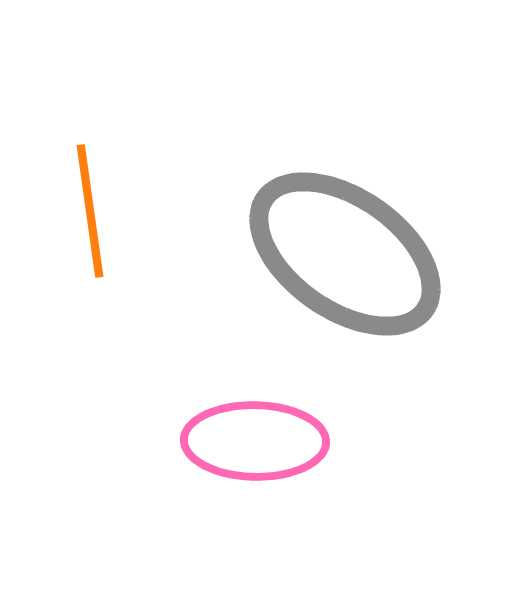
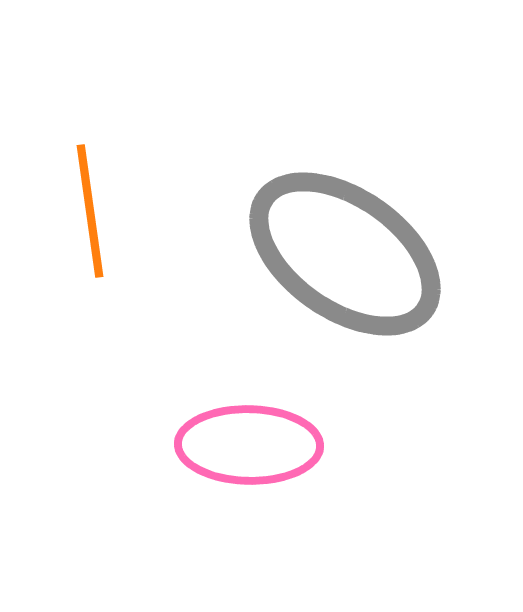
pink ellipse: moved 6 px left, 4 px down
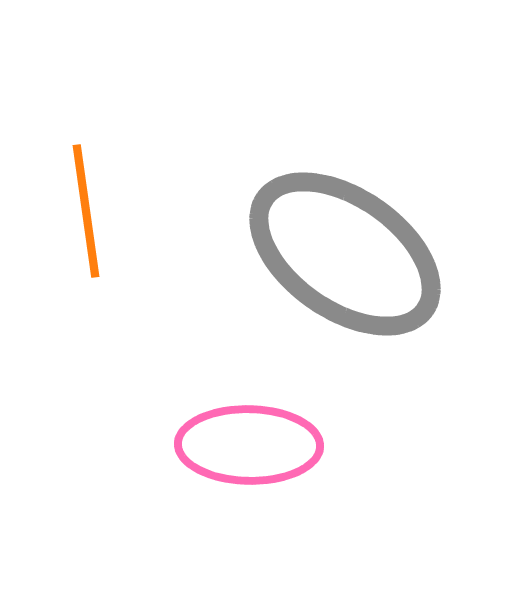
orange line: moved 4 px left
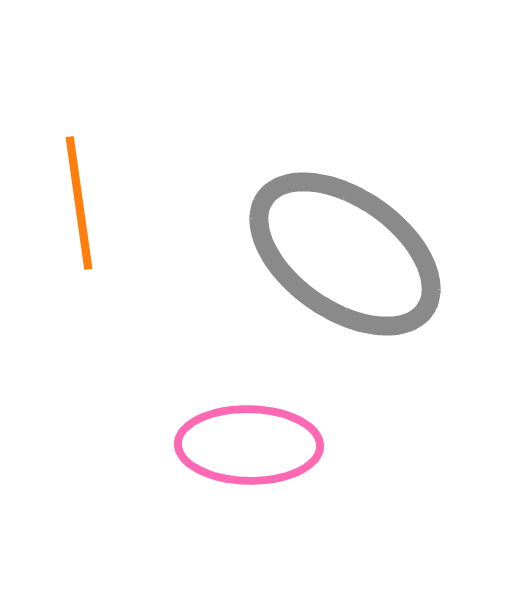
orange line: moved 7 px left, 8 px up
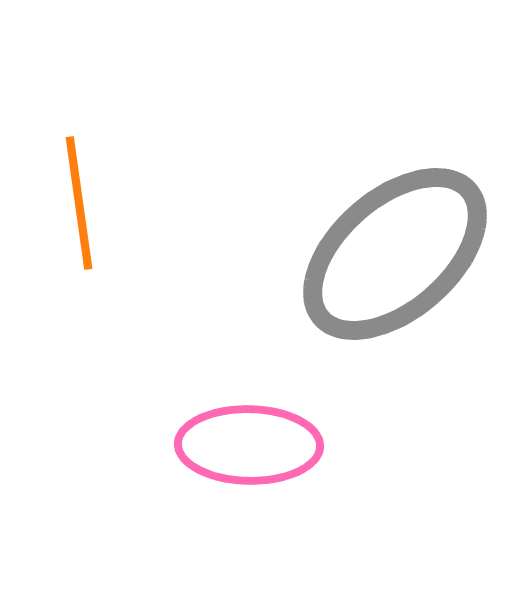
gray ellipse: moved 50 px right; rotated 76 degrees counterclockwise
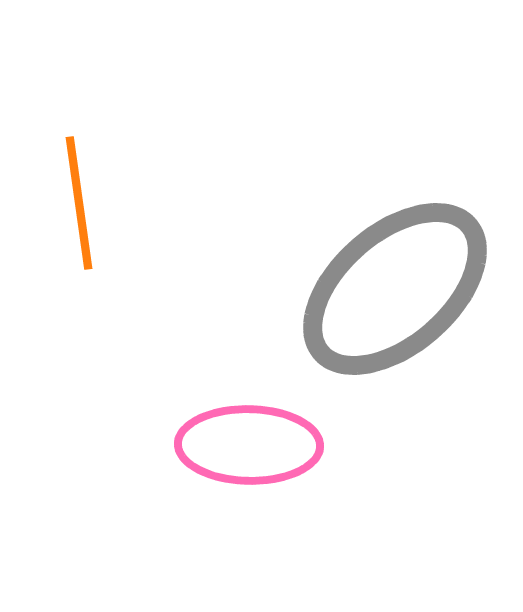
gray ellipse: moved 35 px down
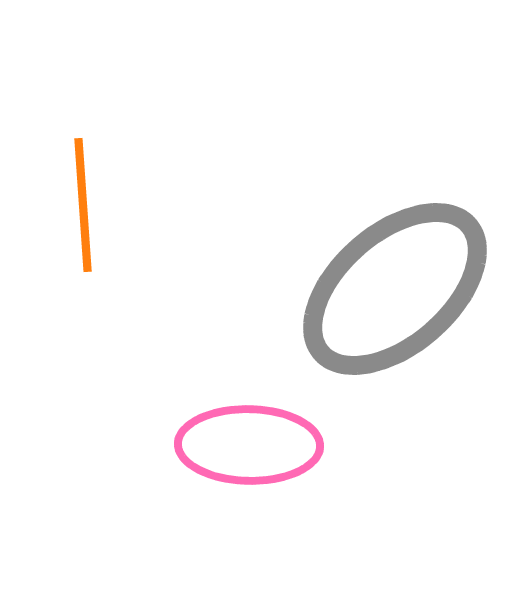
orange line: moved 4 px right, 2 px down; rotated 4 degrees clockwise
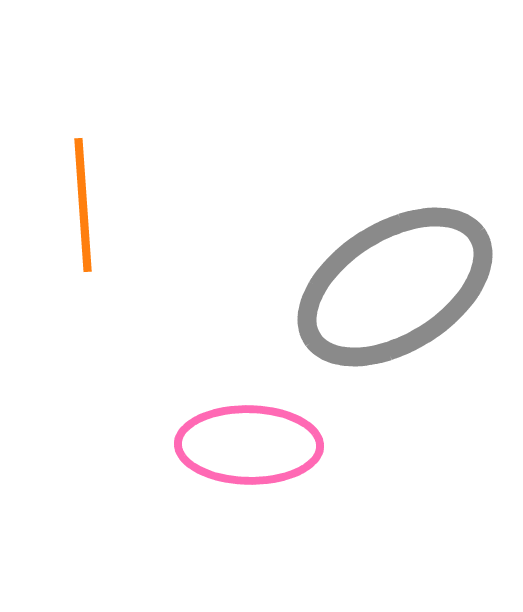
gray ellipse: moved 2 px up; rotated 9 degrees clockwise
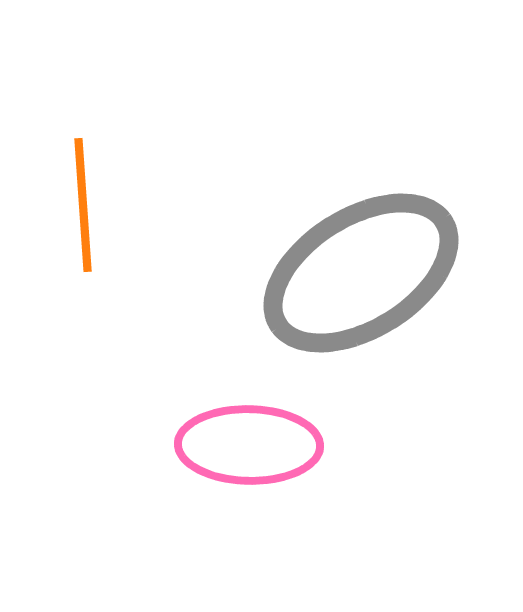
gray ellipse: moved 34 px left, 14 px up
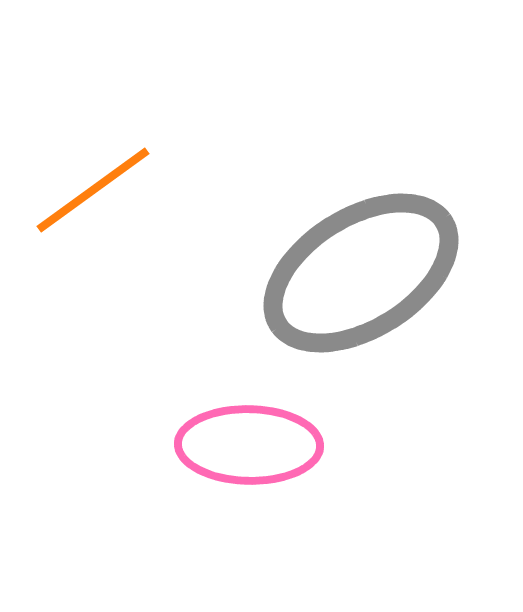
orange line: moved 10 px right, 15 px up; rotated 58 degrees clockwise
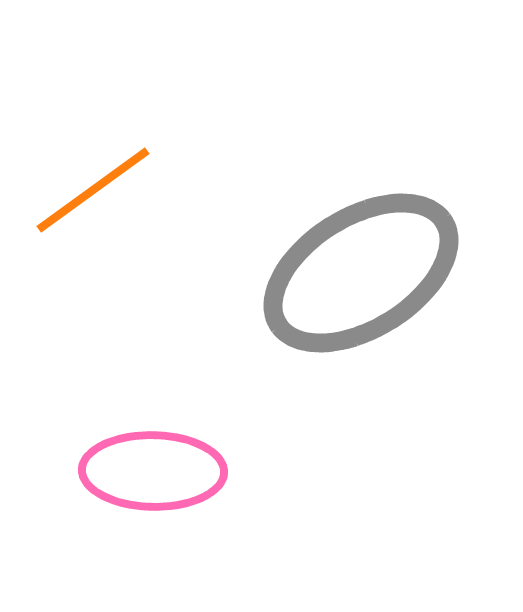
pink ellipse: moved 96 px left, 26 px down
